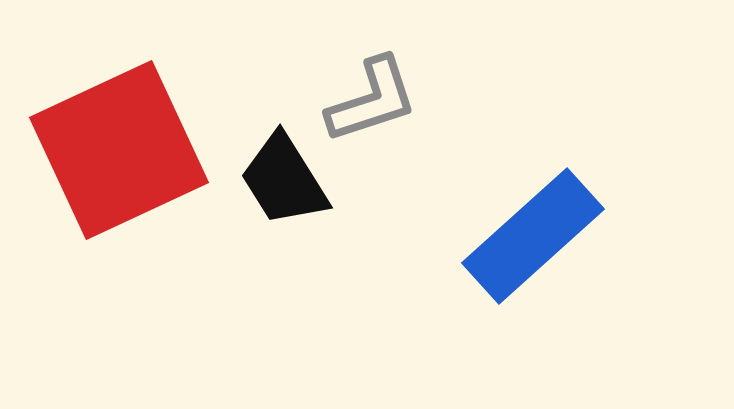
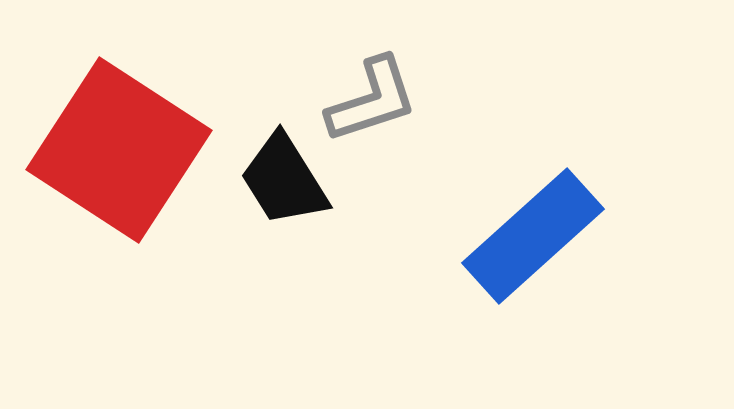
red square: rotated 32 degrees counterclockwise
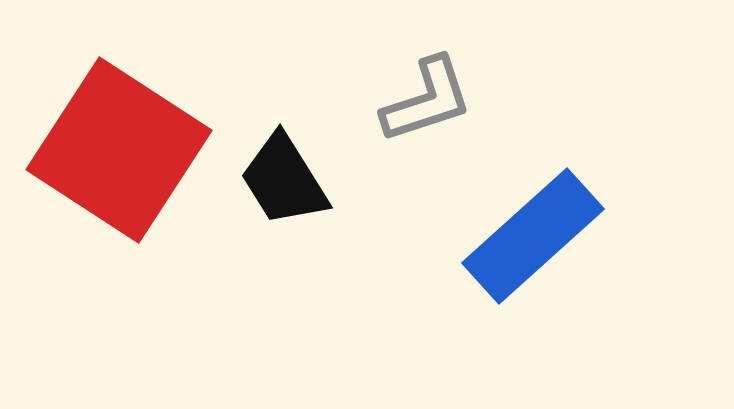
gray L-shape: moved 55 px right
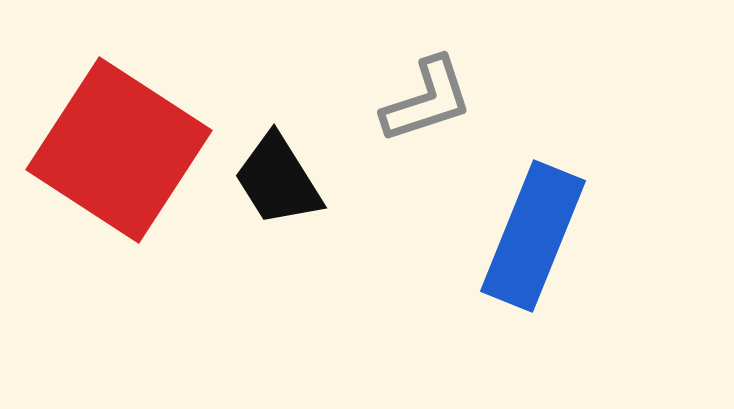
black trapezoid: moved 6 px left
blue rectangle: rotated 26 degrees counterclockwise
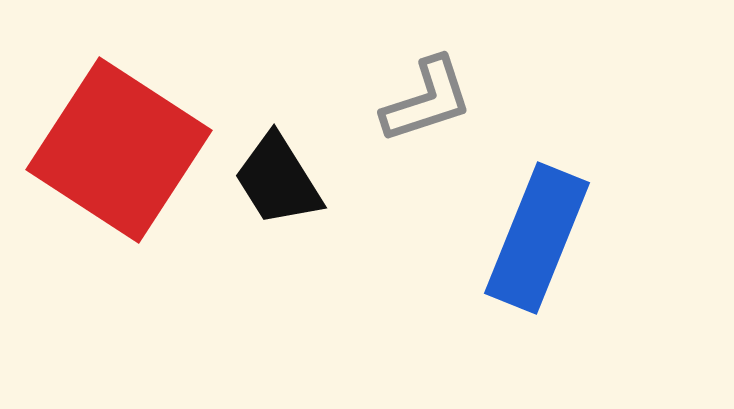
blue rectangle: moved 4 px right, 2 px down
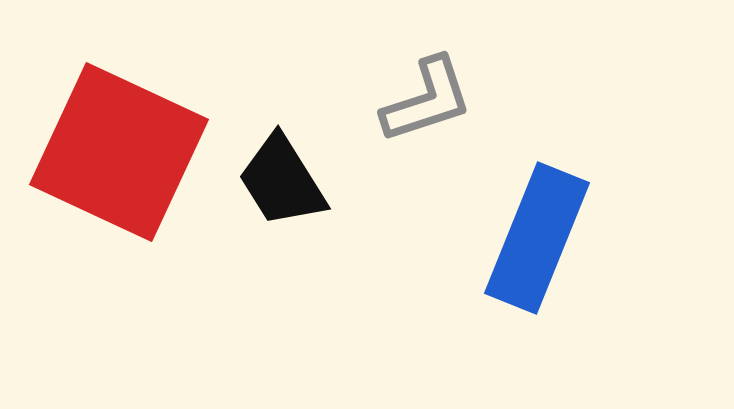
red square: moved 2 px down; rotated 8 degrees counterclockwise
black trapezoid: moved 4 px right, 1 px down
